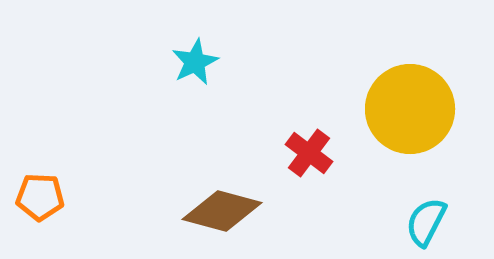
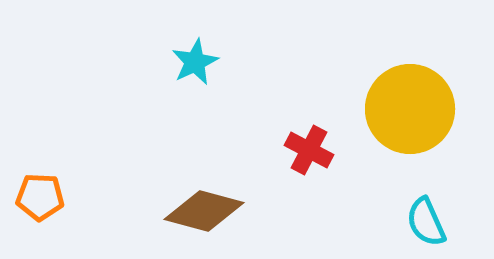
red cross: moved 3 px up; rotated 9 degrees counterclockwise
brown diamond: moved 18 px left
cyan semicircle: rotated 51 degrees counterclockwise
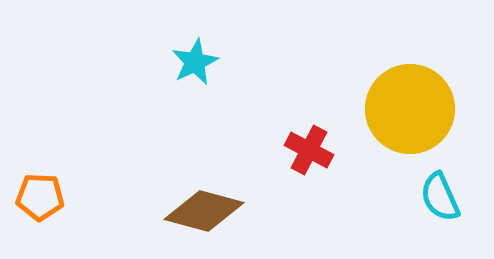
cyan semicircle: moved 14 px right, 25 px up
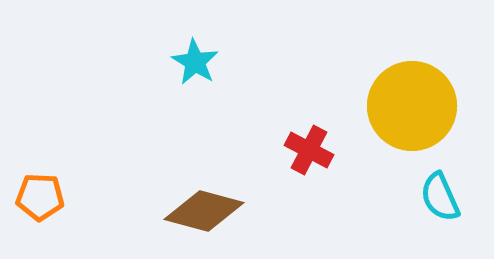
cyan star: rotated 15 degrees counterclockwise
yellow circle: moved 2 px right, 3 px up
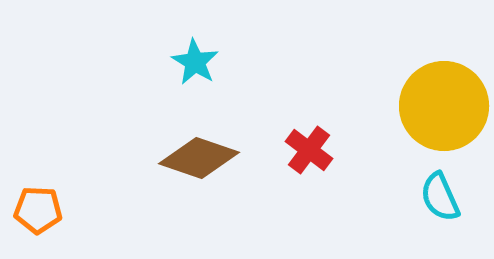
yellow circle: moved 32 px right
red cross: rotated 9 degrees clockwise
orange pentagon: moved 2 px left, 13 px down
brown diamond: moved 5 px left, 53 px up; rotated 4 degrees clockwise
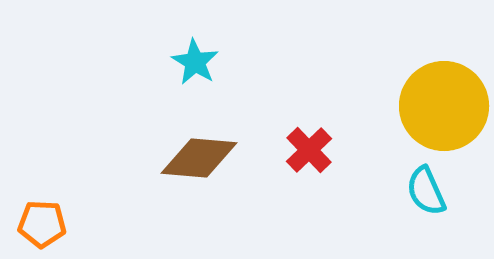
red cross: rotated 9 degrees clockwise
brown diamond: rotated 14 degrees counterclockwise
cyan semicircle: moved 14 px left, 6 px up
orange pentagon: moved 4 px right, 14 px down
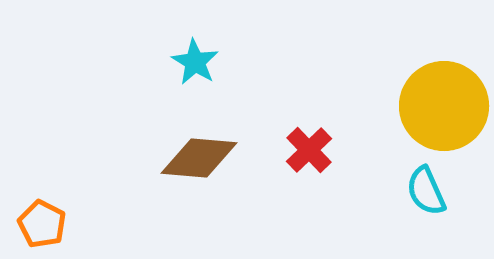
orange pentagon: rotated 24 degrees clockwise
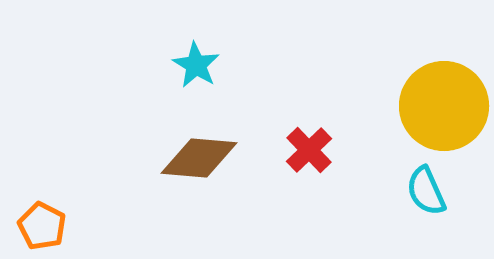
cyan star: moved 1 px right, 3 px down
orange pentagon: moved 2 px down
